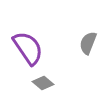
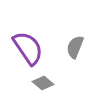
gray semicircle: moved 13 px left, 4 px down
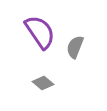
purple semicircle: moved 12 px right, 16 px up
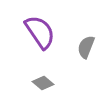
gray semicircle: moved 11 px right
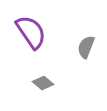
purple semicircle: moved 9 px left
